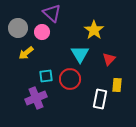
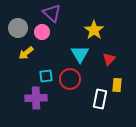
purple cross: rotated 20 degrees clockwise
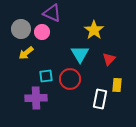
purple triangle: rotated 18 degrees counterclockwise
gray circle: moved 3 px right, 1 px down
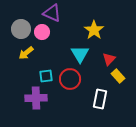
yellow rectangle: moved 1 px right, 9 px up; rotated 48 degrees counterclockwise
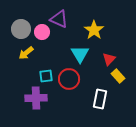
purple triangle: moved 7 px right, 6 px down
red circle: moved 1 px left
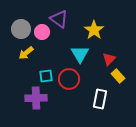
purple triangle: rotated 12 degrees clockwise
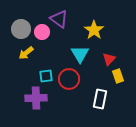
yellow rectangle: rotated 24 degrees clockwise
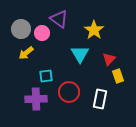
pink circle: moved 1 px down
red circle: moved 13 px down
purple cross: moved 1 px down
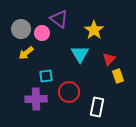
white rectangle: moved 3 px left, 8 px down
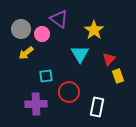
pink circle: moved 1 px down
purple cross: moved 5 px down
